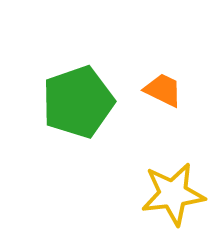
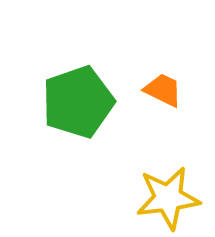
yellow star: moved 5 px left, 4 px down
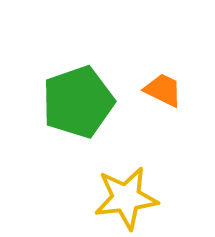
yellow star: moved 42 px left
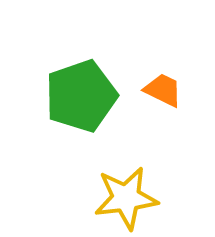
green pentagon: moved 3 px right, 6 px up
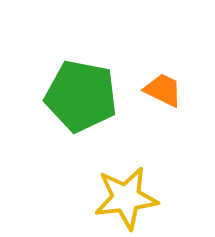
green pentagon: rotated 30 degrees clockwise
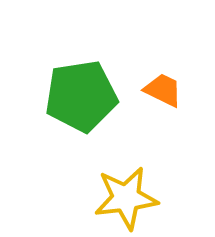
green pentagon: rotated 20 degrees counterclockwise
